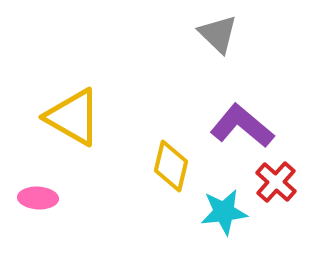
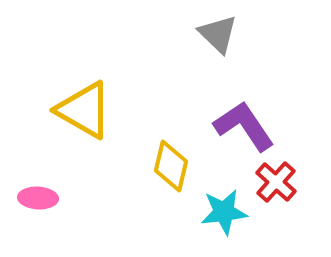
yellow triangle: moved 11 px right, 7 px up
purple L-shape: moved 2 px right; rotated 16 degrees clockwise
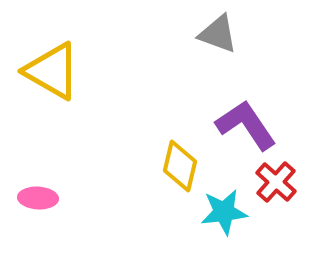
gray triangle: rotated 24 degrees counterclockwise
yellow triangle: moved 32 px left, 39 px up
purple L-shape: moved 2 px right, 1 px up
yellow diamond: moved 9 px right
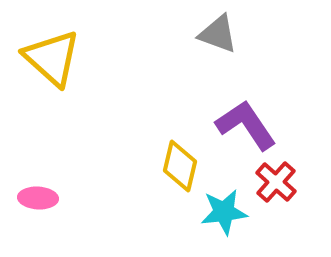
yellow triangle: moved 13 px up; rotated 12 degrees clockwise
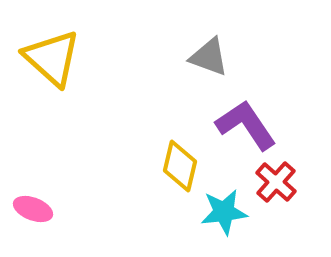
gray triangle: moved 9 px left, 23 px down
pink ellipse: moved 5 px left, 11 px down; rotated 18 degrees clockwise
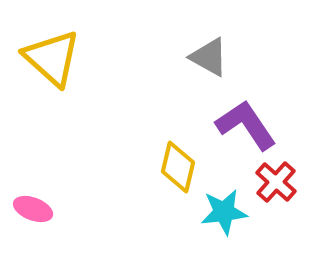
gray triangle: rotated 9 degrees clockwise
yellow diamond: moved 2 px left, 1 px down
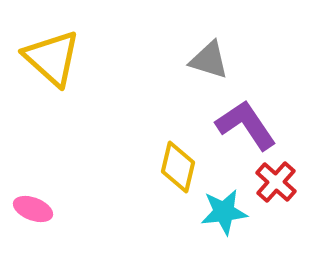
gray triangle: moved 3 px down; rotated 12 degrees counterclockwise
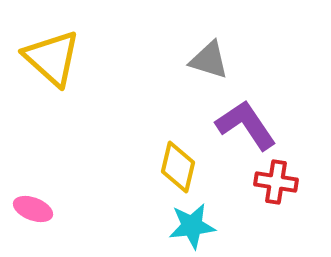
red cross: rotated 33 degrees counterclockwise
cyan star: moved 32 px left, 14 px down
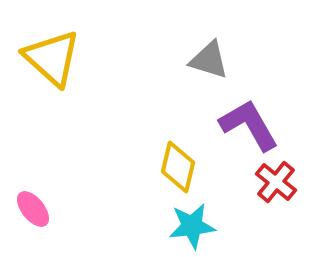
purple L-shape: moved 3 px right; rotated 4 degrees clockwise
red cross: rotated 30 degrees clockwise
pink ellipse: rotated 30 degrees clockwise
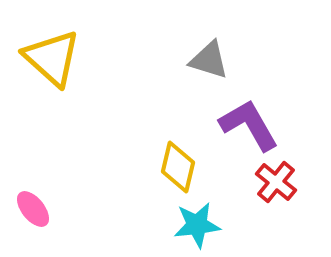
cyan star: moved 5 px right, 1 px up
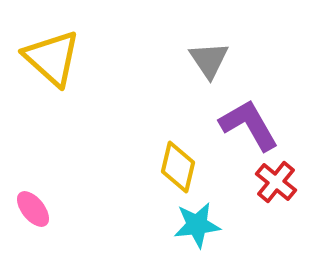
gray triangle: rotated 39 degrees clockwise
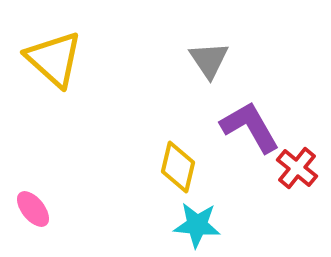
yellow triangle: moved 2 px right, 1 px down
purple L-shape: moved 1 px right, 2 px down
red cross: moved 21 px right, 14 px up
cyan star: rotated 12 degrees clockwise
